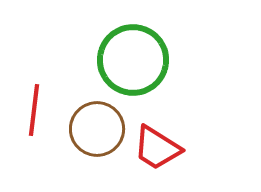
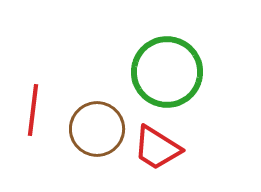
green circle: moved 34 px right, 12 px down
red line: moved 1 px left
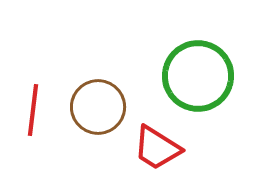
green circle: moved 31 px right, 4 px down
brown circle: moved 1 px right, 22 px up
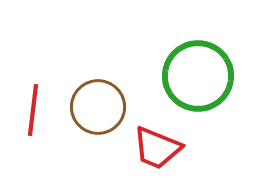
red trapezoid: rotated 10 degrees counterclockwise
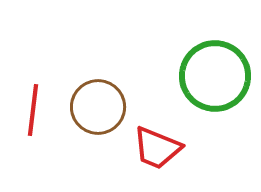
green circle: moved 17 px right
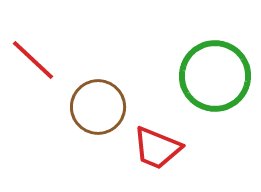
red line: moved 50 px up; rotated 54 degrees counterclockwise
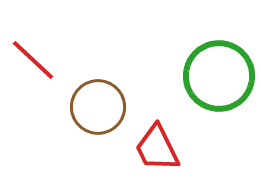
green circle: moved 4 px right
red trapezoid: rotated 42 degrees clockwise
